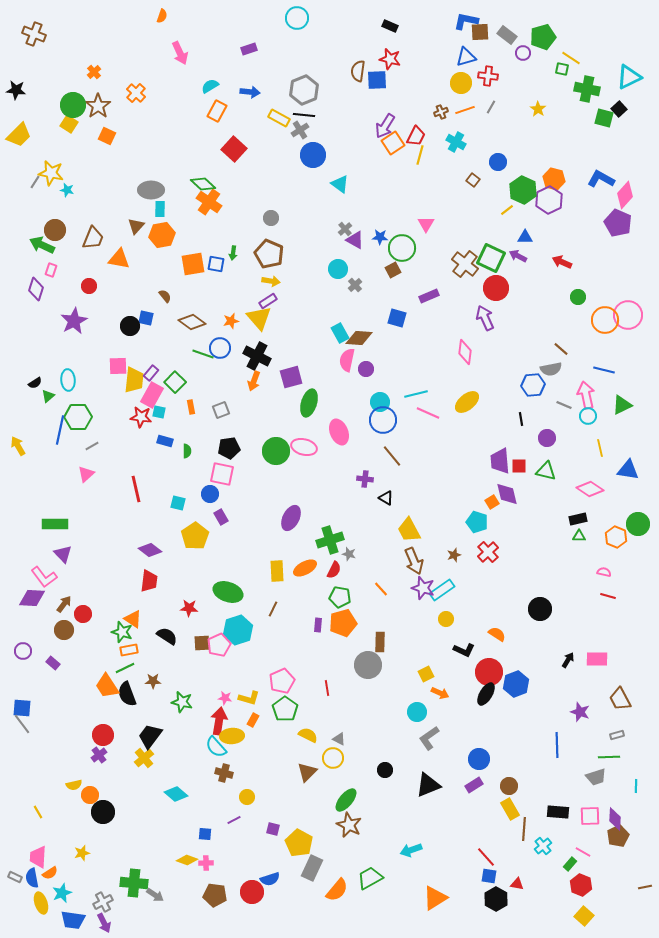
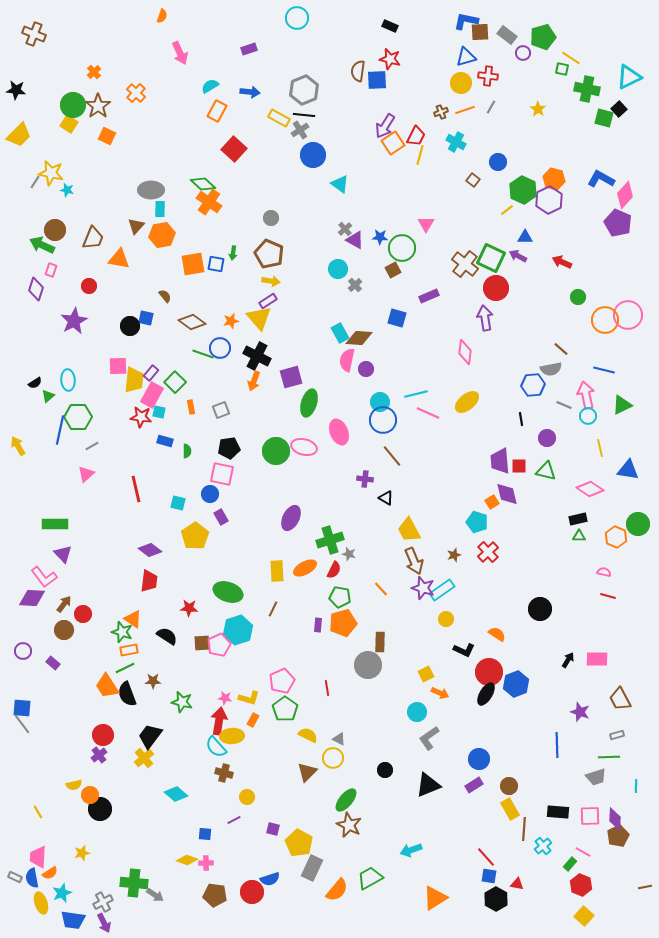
purple arrow at (485, 318): rotated 15 degrees clockwise
black circle at (103, 812): moved 3 px left, 3 px up
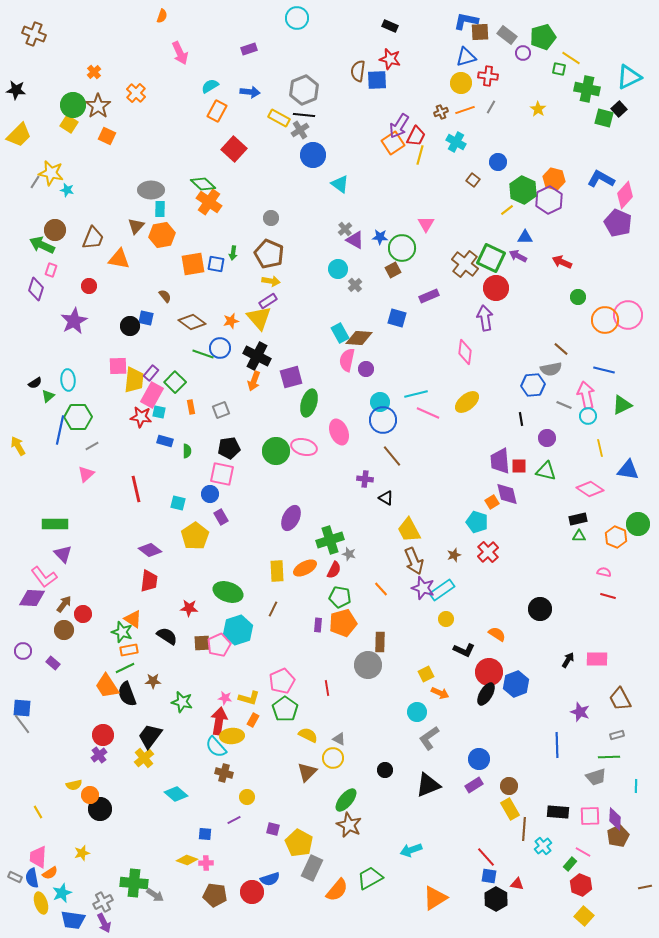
green square at (562, 69): moved 3 px left
purple arrow at (385, 126): moved 14 px right
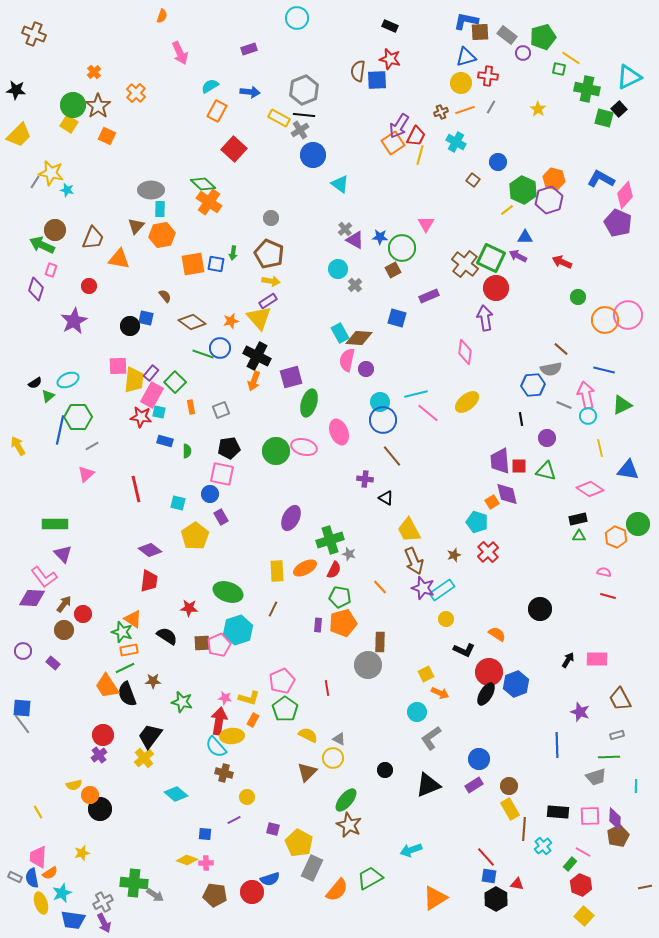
purple hexagon at (549, 200): rotated 8 degrees clockwise
cyan ellipse at (68, 380): rotated 70 degrees clockwise
pink line at (428, 413): rotated 15 degrees clockwise
orange line at (381, 589): moved 1 px left, 2 px up
gray L-shape at (429, 738): moved 2 px right
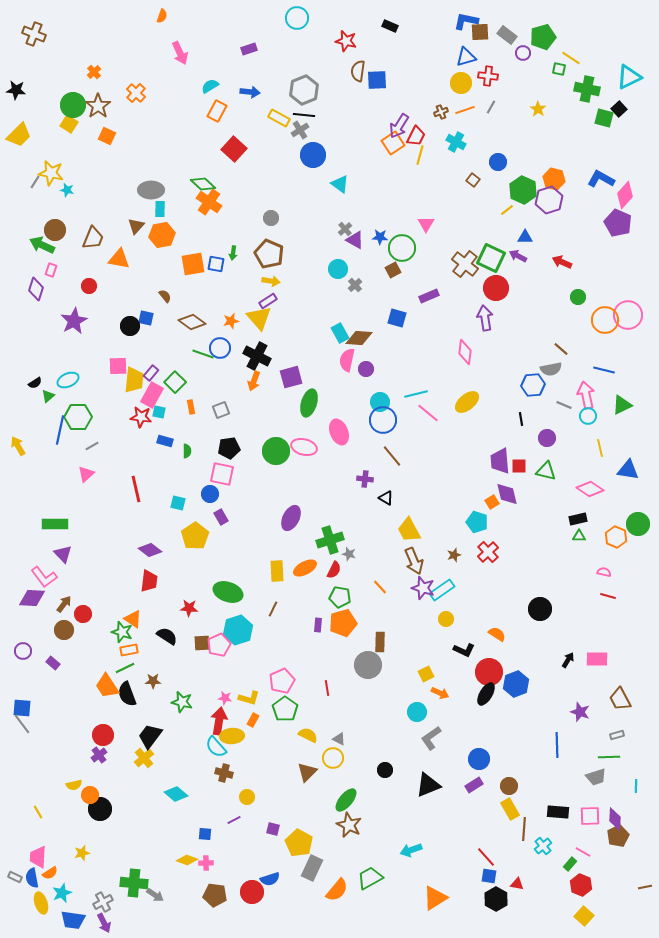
red star at (390, 59): moved 44 px left, 18 px up
